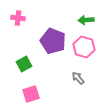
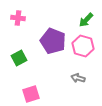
green arrow: rotated 42 degrees counterclockwise
pink hexagon: moved 1 px left, 1 px up
green square: moved 5 px left, 6 px up
gray arrow: rotated 32 degrees counterclockwise
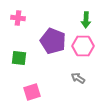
green arrow: rotated 42 degrees counterclockwise
pink hexagon: rotated 15 degrees counterclockwise
green square: rotated 35 degrees clockwise
gray arrow: rotated 16 degrees clockwise
pink square: moved 1 px right, 2 px up
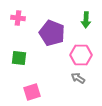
purple pentagon: moved 1 px left, 8 px up
pink hexagon: moved 2 px left, 9 px down
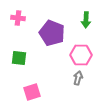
gray arrow: rotated 72 degrees clockwise
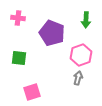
pink hexagon: rotated 20 degrees counterclockwise
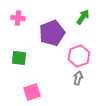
green arrow: moved 3 px left, 3 px up; rotated 147 degrees counterclockwise
purple pentagon: rotated 30 degrees clockwise
pink hexagon: moved 2 px left, 1 px down
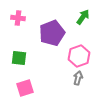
pink square: moved 7 px left, 4 px up
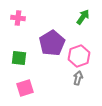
purple pentagon: moved 10 px down; rotated 10 degrees counterclockwise
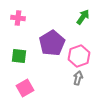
green square: moved 2 px up
pink square: rotated 12 degrees counterclockwise
